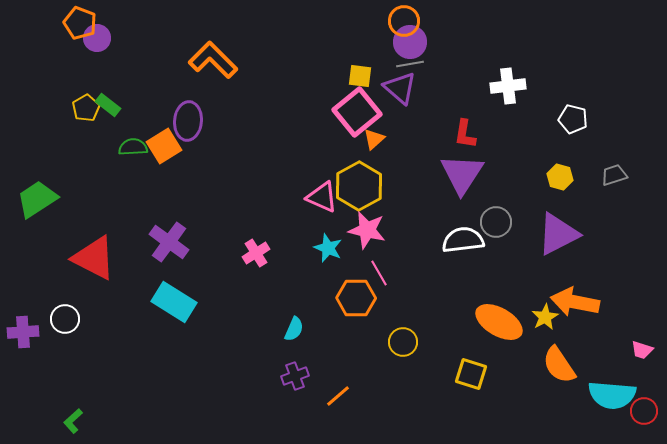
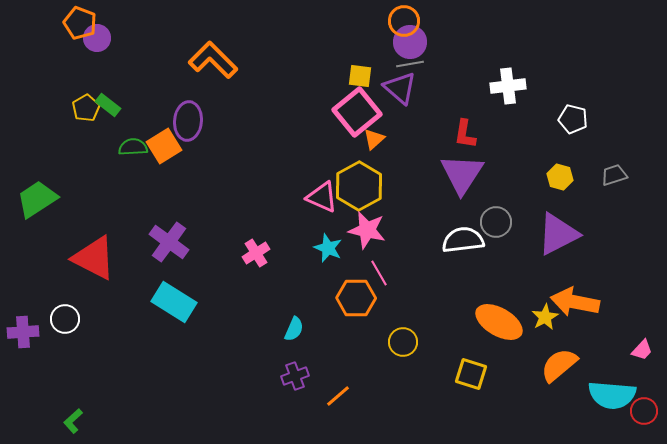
pink trapezoid at (642, 350): rotated 65 degrees counterclockwise
orange semicircle at (559, 365): rotated 84 degrees clockwise
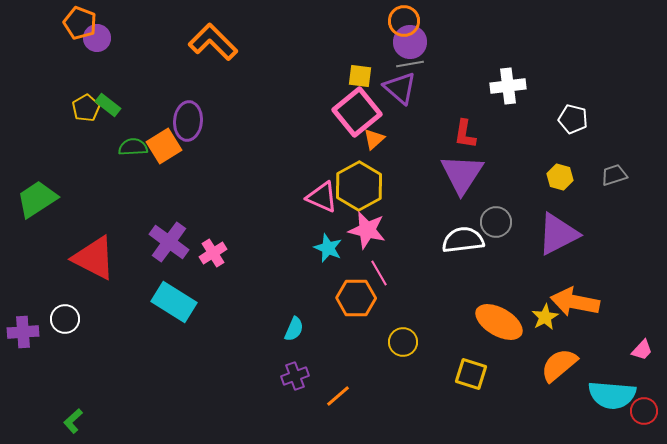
orange L-shape at (213, 60): moved 18 px up
pink cross at (256, 253): moved 43 px left
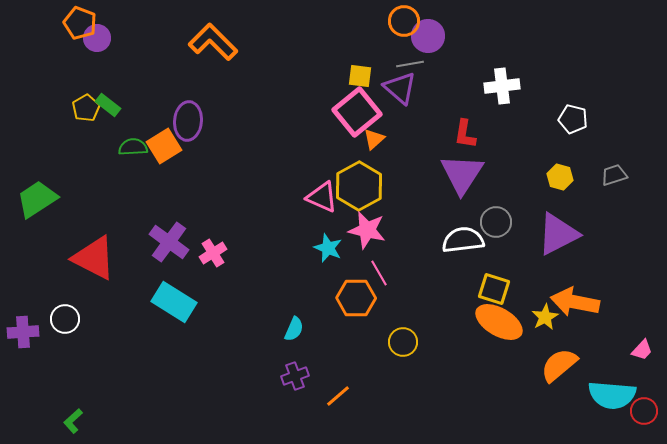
purple circle at (410, 42): moved 18 px right, 6 px up
white cross at (508, 86): moved 6 px left
yellow square at (471, 374): moved 23 px right, 85 px up
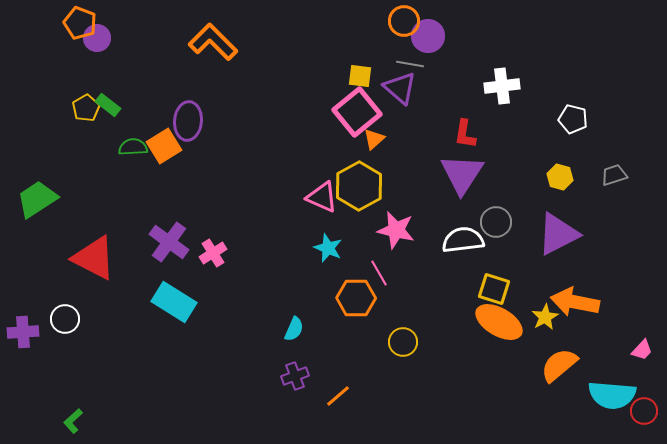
gray line at (410, 64): rotated 20 degrees clockwise
pink star at (367, 230): moved 29 px right
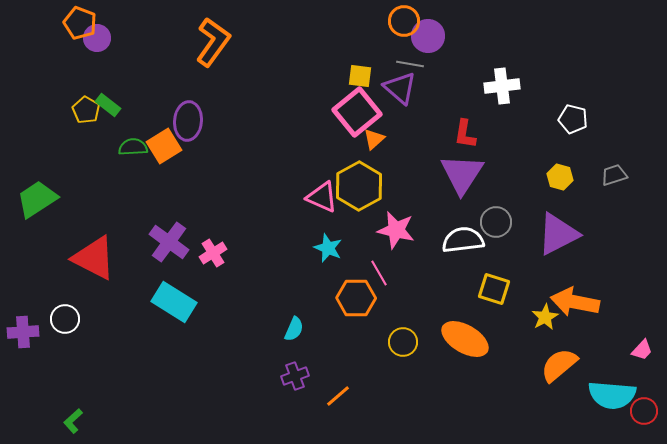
orange L-shape at (213, 42): rotated 81 degrees clockwise
yellow pentagon at (86, 108): moved 2 px down; rotated 12 degrees counterclockwise
orange ellipse at (499, 322): moved 34 px left, 17 px down
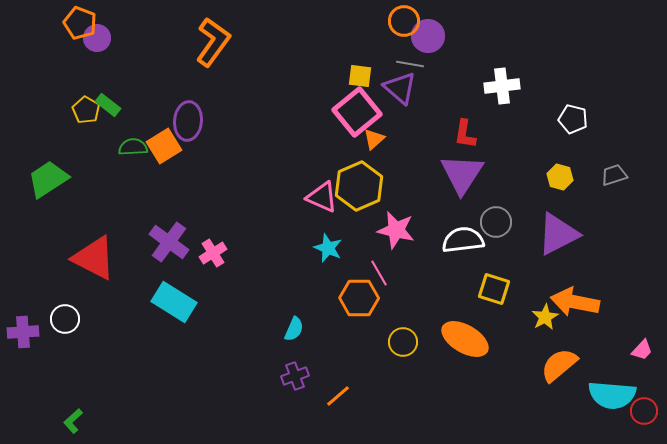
yellow hexagon at (359, 186): rotated 6 degrees clockwise
green trapezoid at (37, 199): moved 11 px right, 20 px up
orange hexagon at (356, 298): moved 3 px right
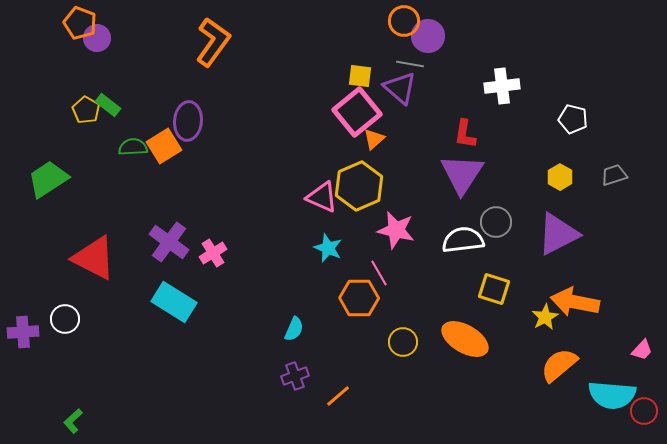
yellow hexagon at (560, 177): rotated 15 degrees clockwise
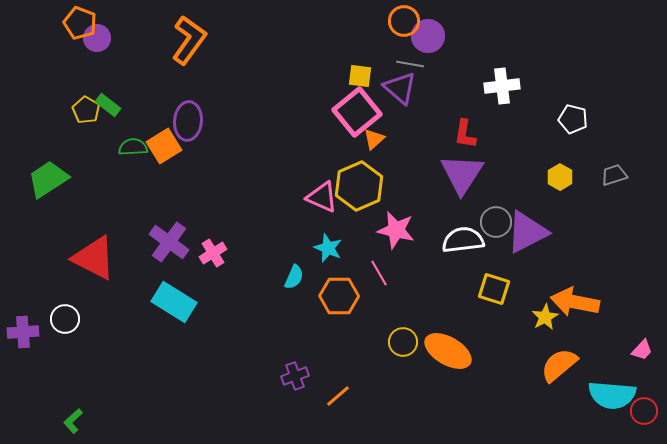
orange L-shape at (213, 42): moved 24 px left, 2 px up
purple triangle at (558, 234): moved 31 px left, 2 px up
orange hexagon at (359, 298): moved 20 px left, 2 px up
cyan semicircle at (294, 329): moved 52 px up
orange ellipse at (465, 339): moved 17 px left, 12 px down
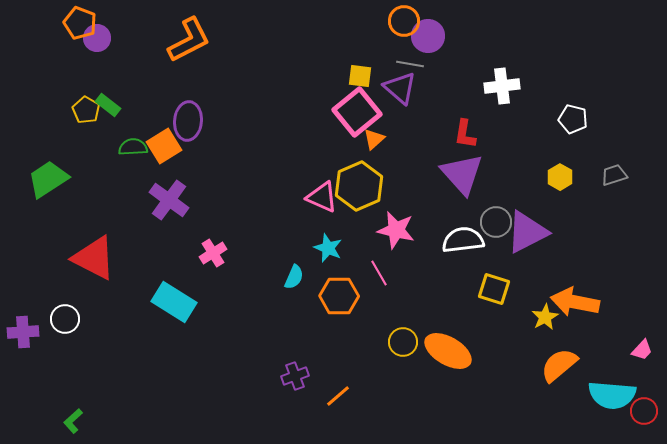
orange L-shape at (189, 40): rotated 27 degrees clockwise
purple triangle at (462, 174): rotated 15 degrees counterclockwise
purple cross at (169, 242): moved 42 px up
